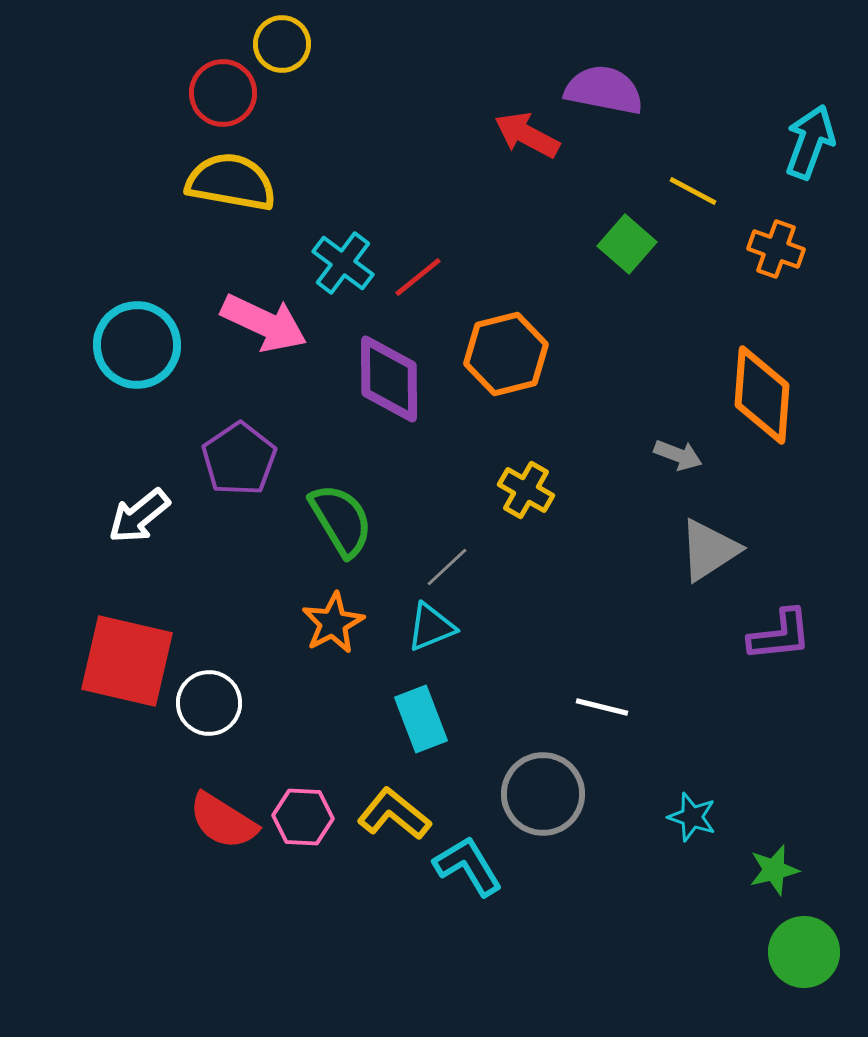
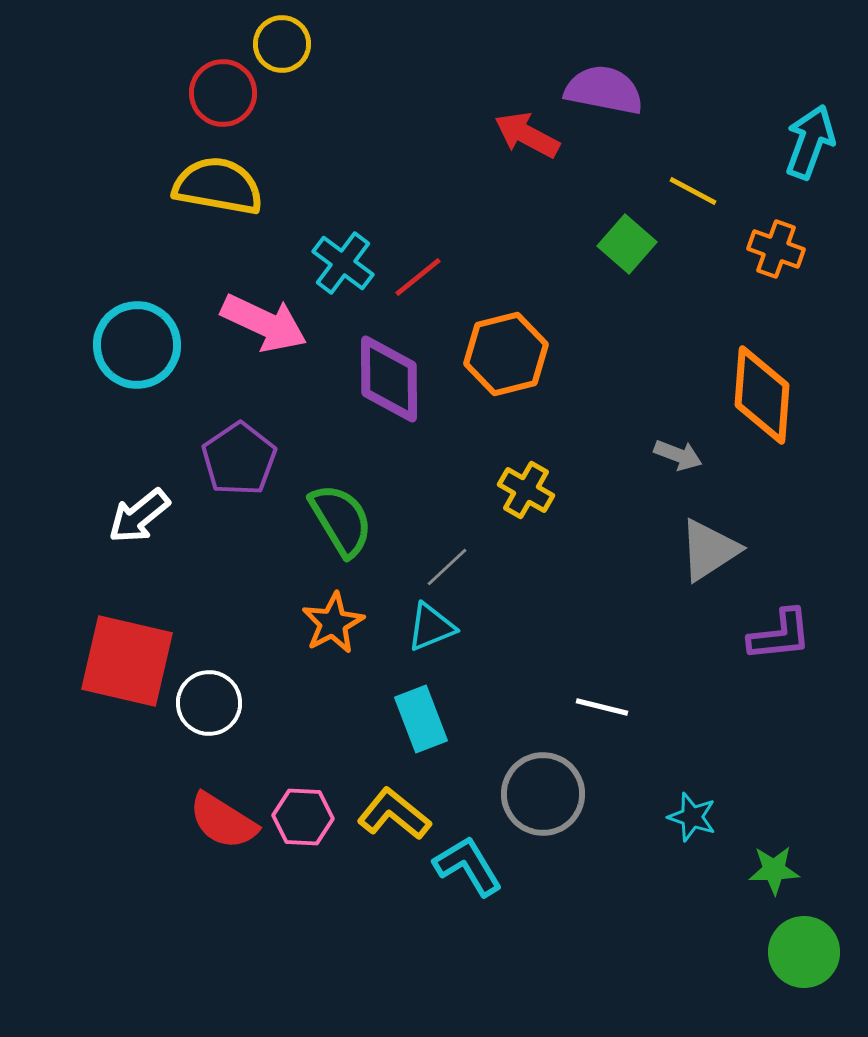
yellow semicircle: moved 13 px left, 4 px down
green star: rotated 12 degrees clockwise
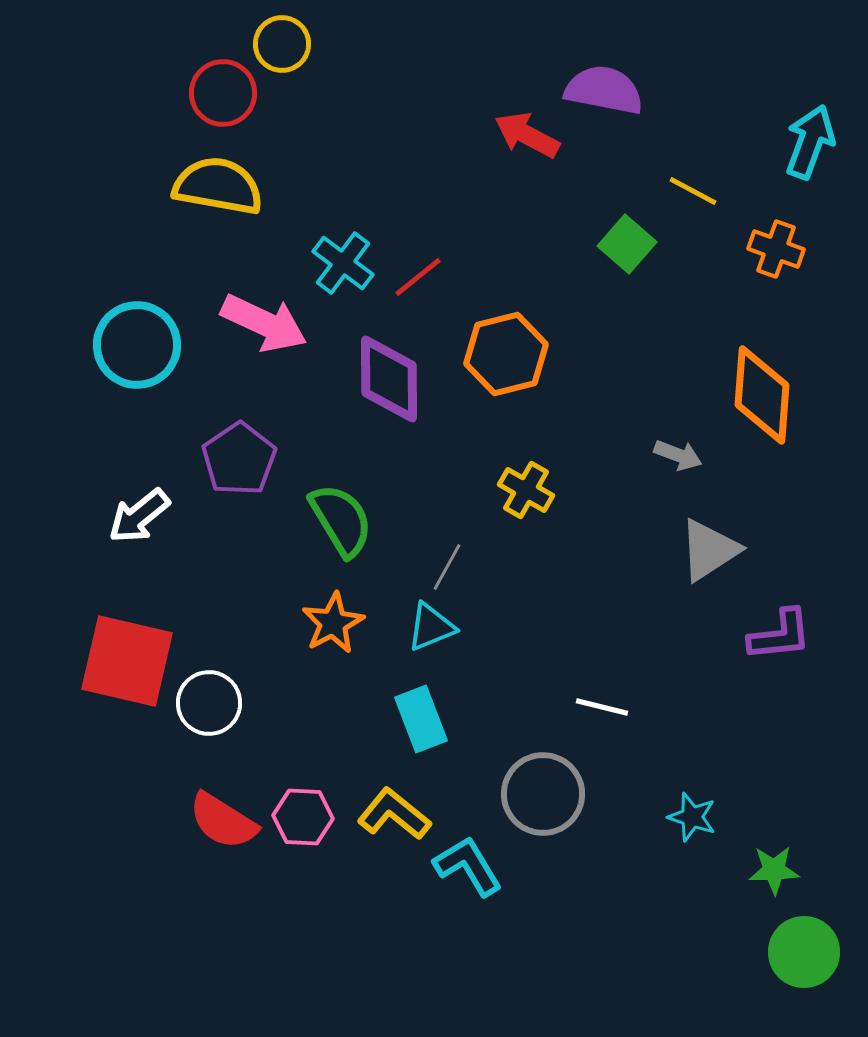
gray line: rotated 18 degrees counterclockwise
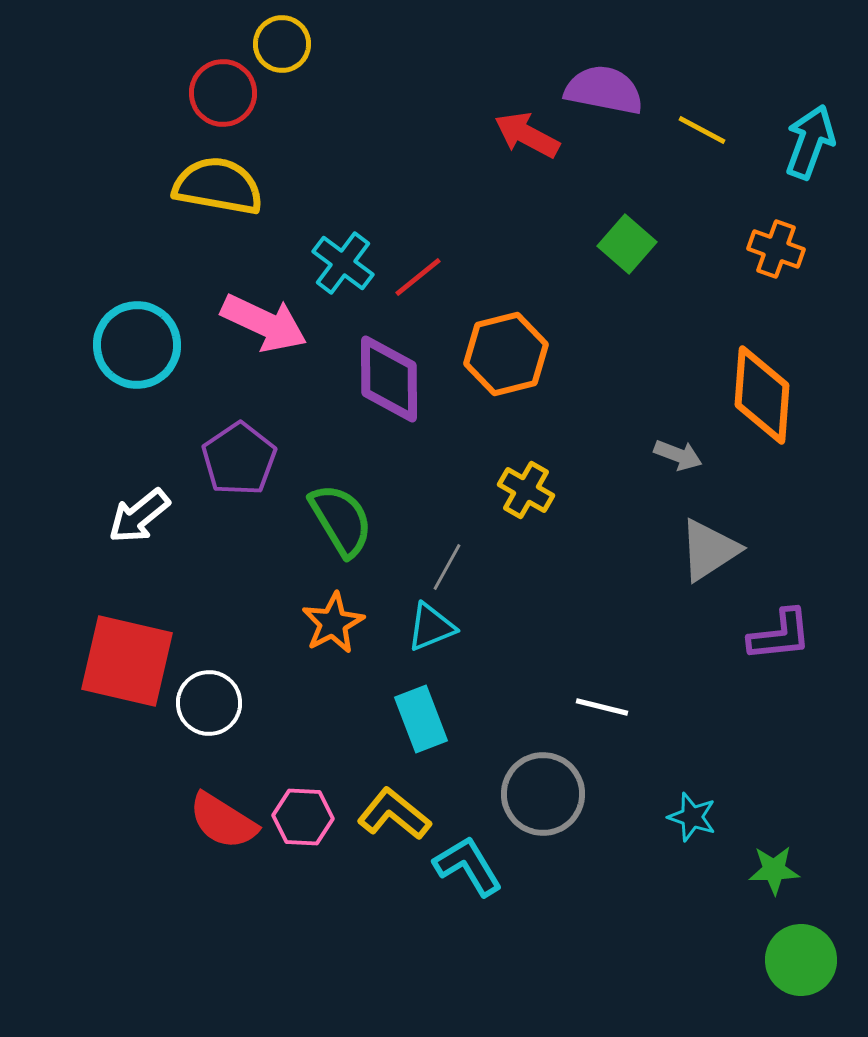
yellow line: moved 9 px right, 61 px up
green circle: moved 3 px left, 8 px down
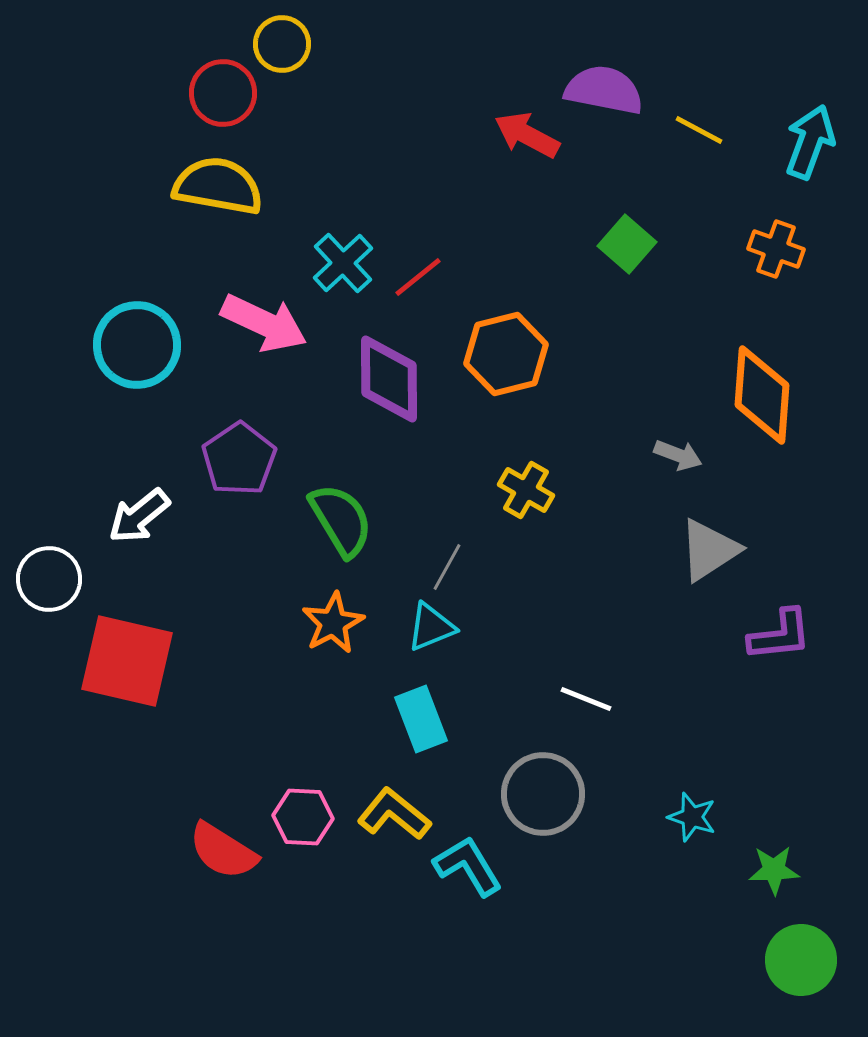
yellow line: moved 3 px left
cyan cross: rotated 10 degrees clockwise
white circle: moved 160 px left, 124 px up
white line: moved 16 px left, 8 px up; rotated 8 degrees clockwise
red semicircle: moved 30 px down
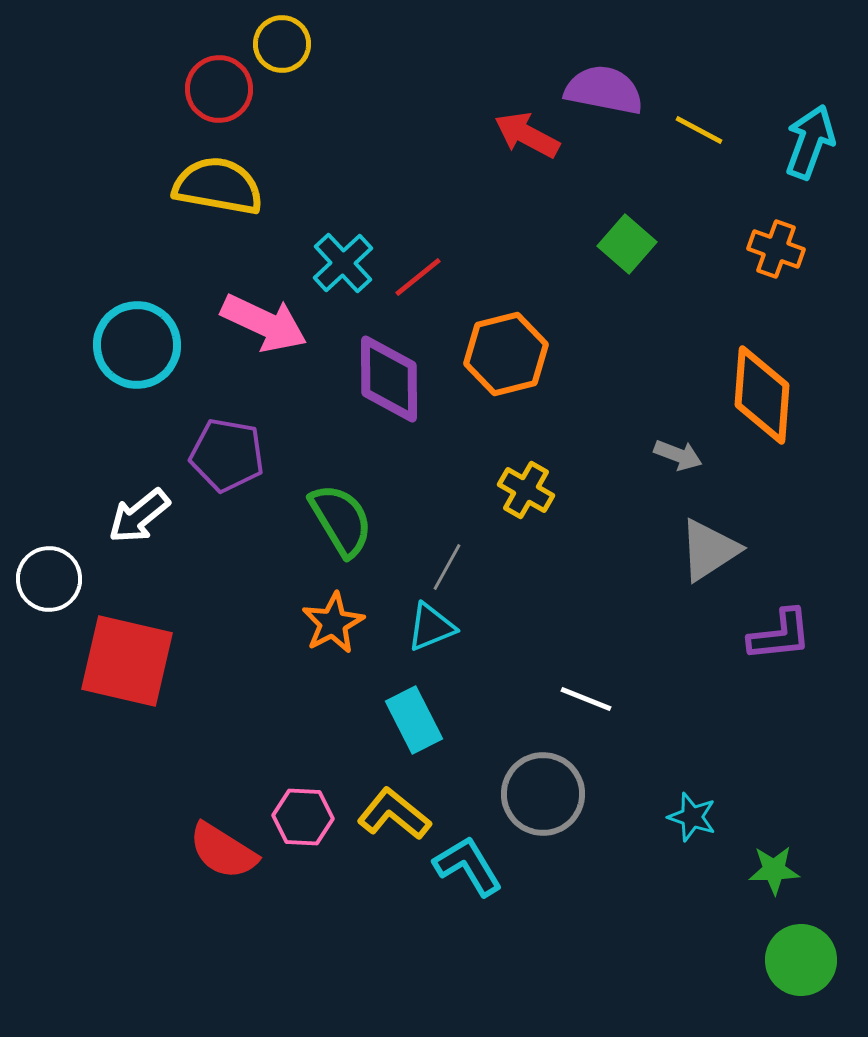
red circle: moved 4 px left, 4 px up
purple pentagon: moved 12 px left, 4 px up; rotated 28 degrees counterclockwise
cyan rectangle: moved 7 px left, 1 px down; rotated 6 degrees counterclockwise
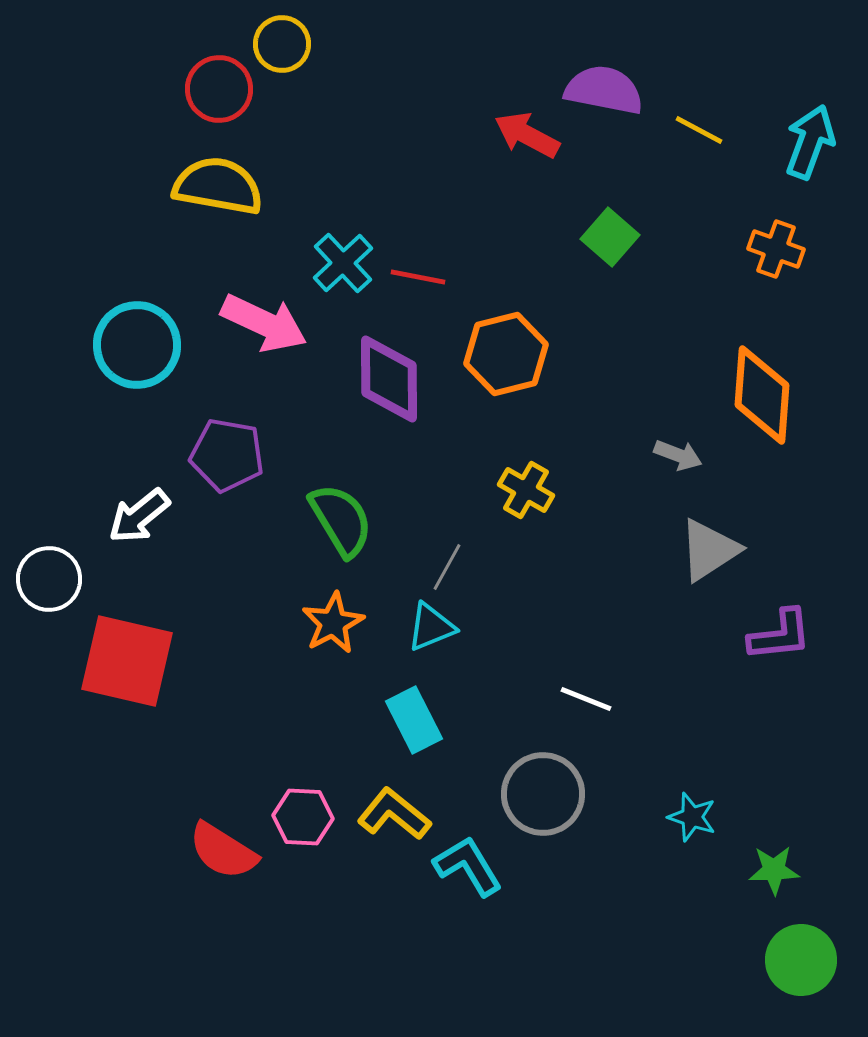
green square: moved 17 px left, 7 px up
red line: rotated 50 degrees clockwise
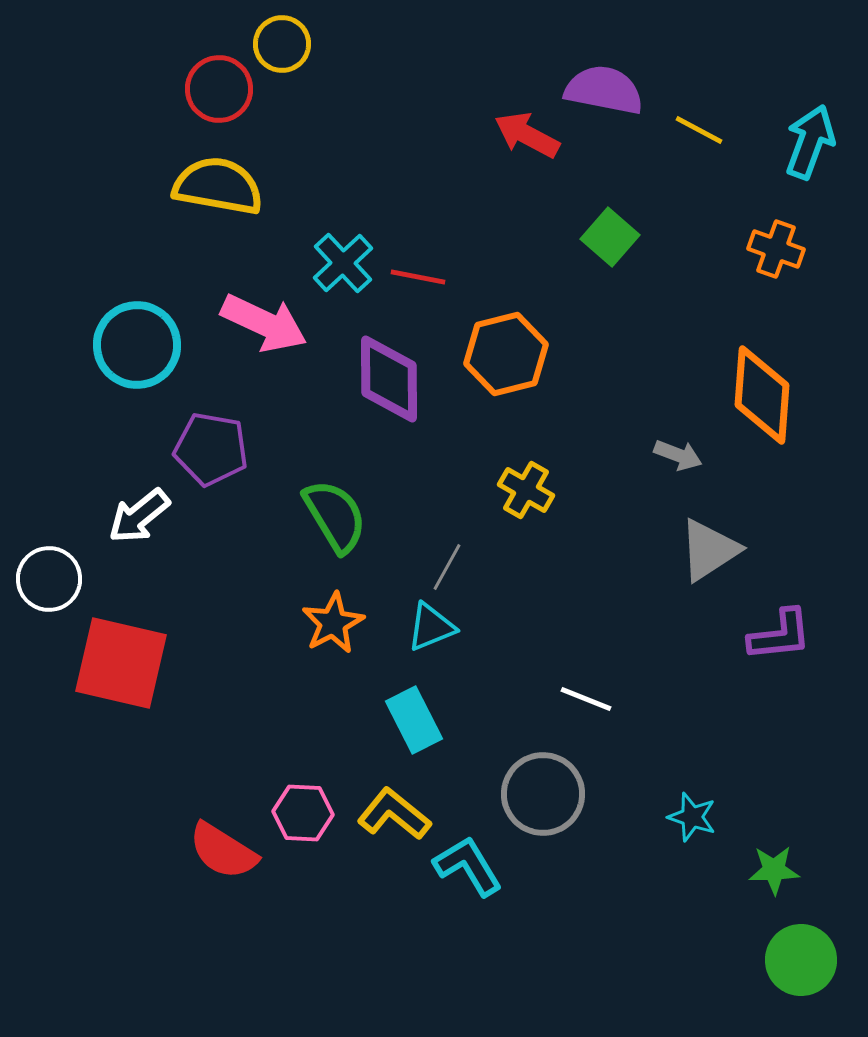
purple pentagon: moved 16 px left, 6 px up
green semicircle: moved 6 px left, 4 px up
red square: moved 6 px left, 2 px down
pink hexagon: moved 4 px up
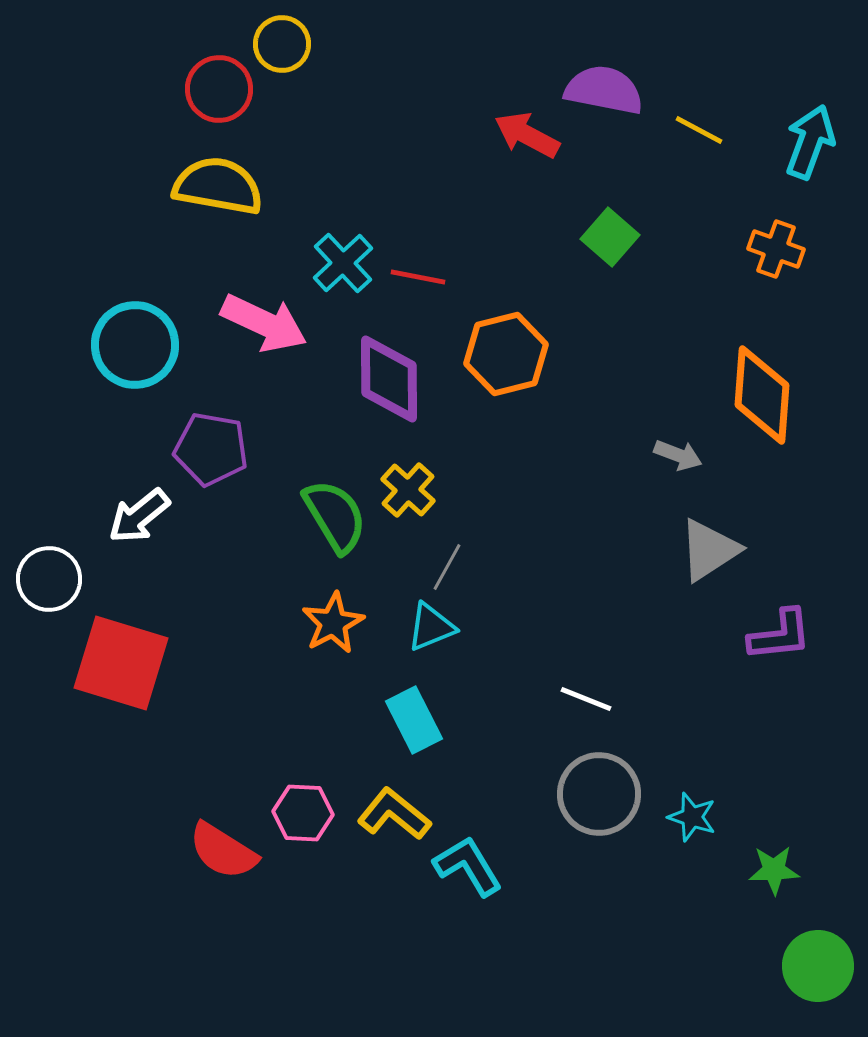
cyan circle: moved 2 px left
yellow cross: moved 118 px left; rotated 12 degrees clockwise
red square: rotated 4 degrees clockwise
gray circle: moved 56 px right
green circle: moved 17 px right, 6 px down
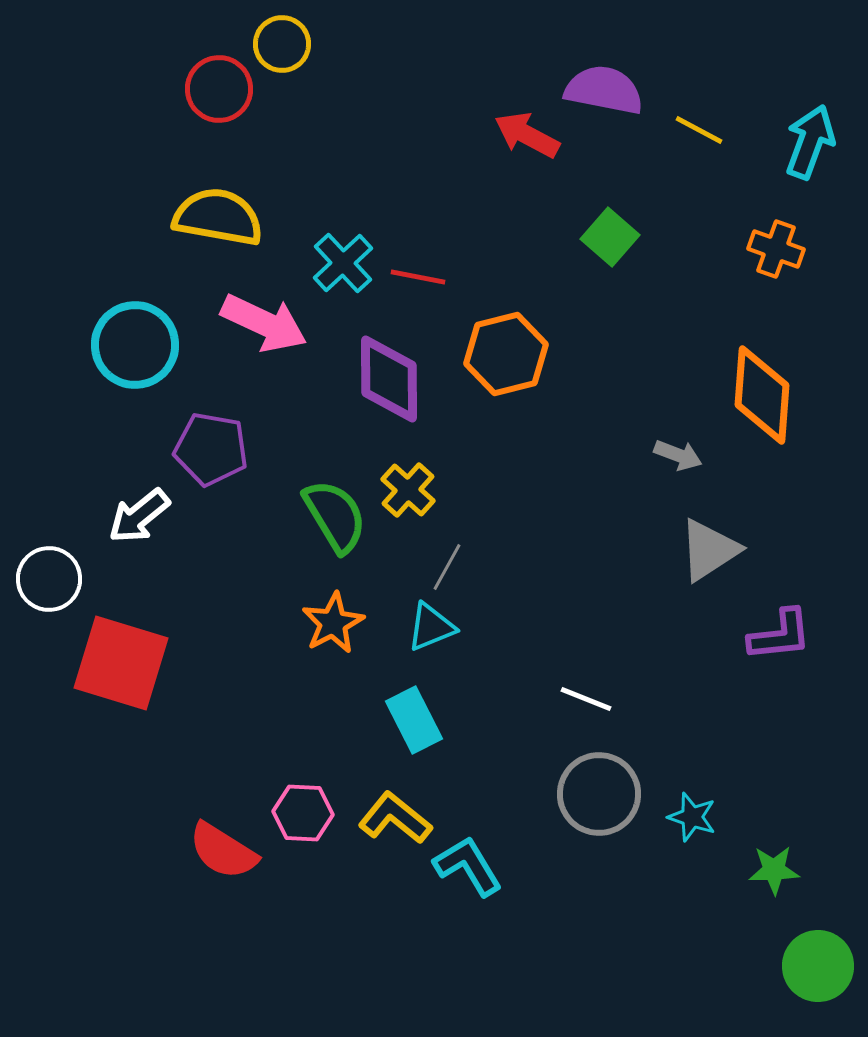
yellow semicircle: moved 31 px down
yellow L-shape: moved 1 px right, 4 px down
